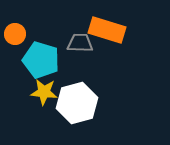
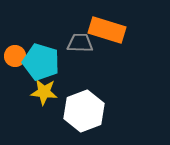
orange circle: moved 22 px down
cyan pentagon: moved 2 px down
white hexagon: moved 7 px right, 8 px down; rotated 6 degrees counterclockwise
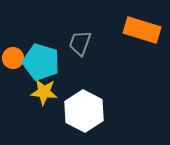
orange rectangle: moved 35 px right
gray trapezoid: rotated 72 degrees counterclockwise
orange circle: moved 2 px left, 2 px down
white hexagon: rotated 12 degrees counterclockwise
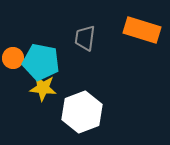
gray trapezoid: moved 5 px right, 5 px up; rotated 12 degrees counterclockwise
cyan pentagon: rotated 6 degrees counterclockwise
yellow star: moved 1 px left, 4 px up
white hexagon: moved 2 px left, 1 px down; rotated 12 degrees clockwise
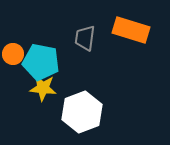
orange rectangle: moved 11 px left
orange circle: moved 4 px up
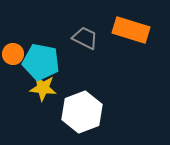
gray trapezoid: rotated 108 degrees clockwise
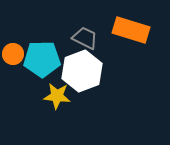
cyan pentagon: moved 1 px right, 3 px up; rotated 12 degrees counterclockwise
yellow star: moved 14 px right, 8 px down
white hexagon: moved 41 px up
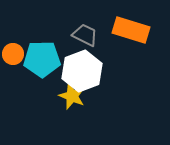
gray trapezoid: moved 3 px up
yellow star: moved 15 px right; rotated 16 degrees clockwise
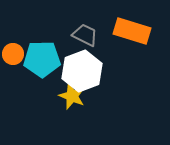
orange rectangle: moved 1 px right, 1 px down
